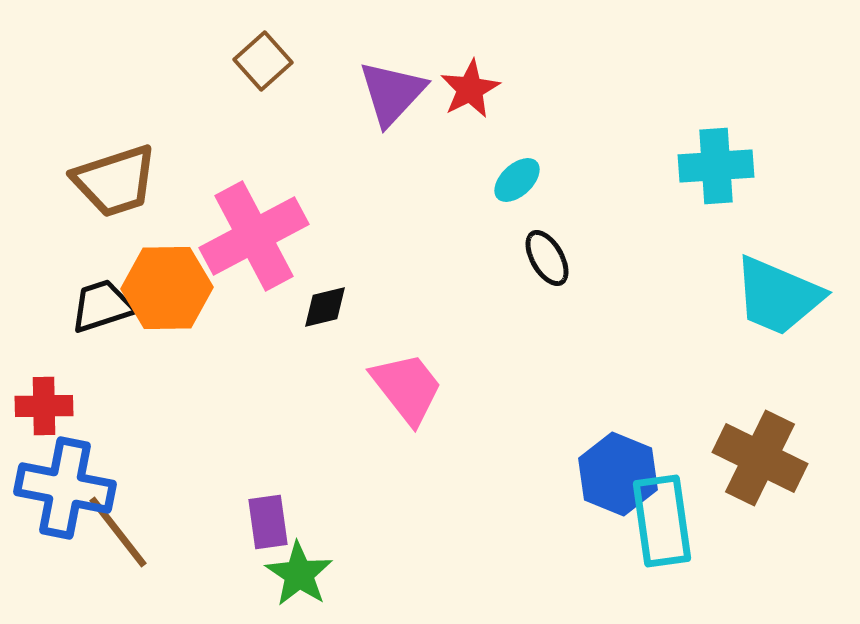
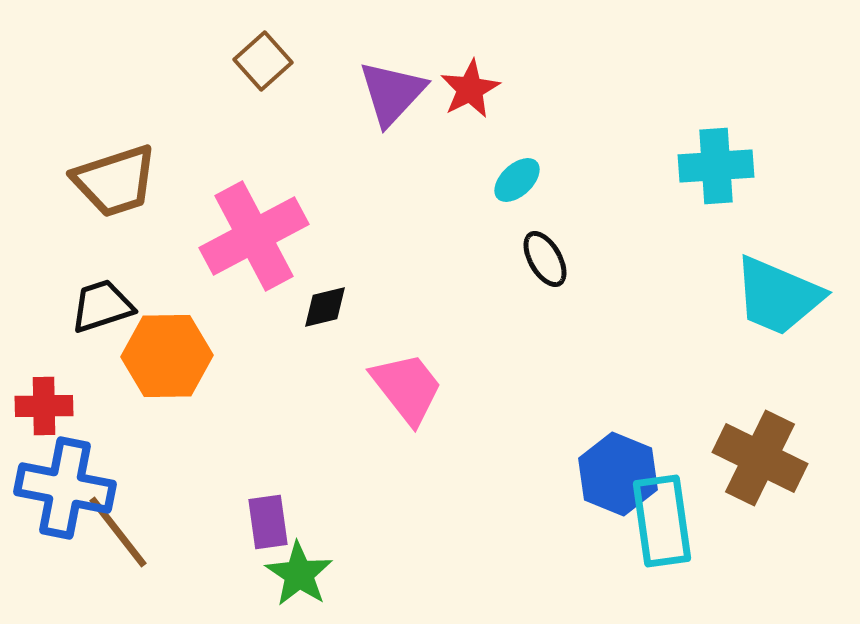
black ellipse: moved 2 px left, 1 px down
orange hexagon: moved 68 px down
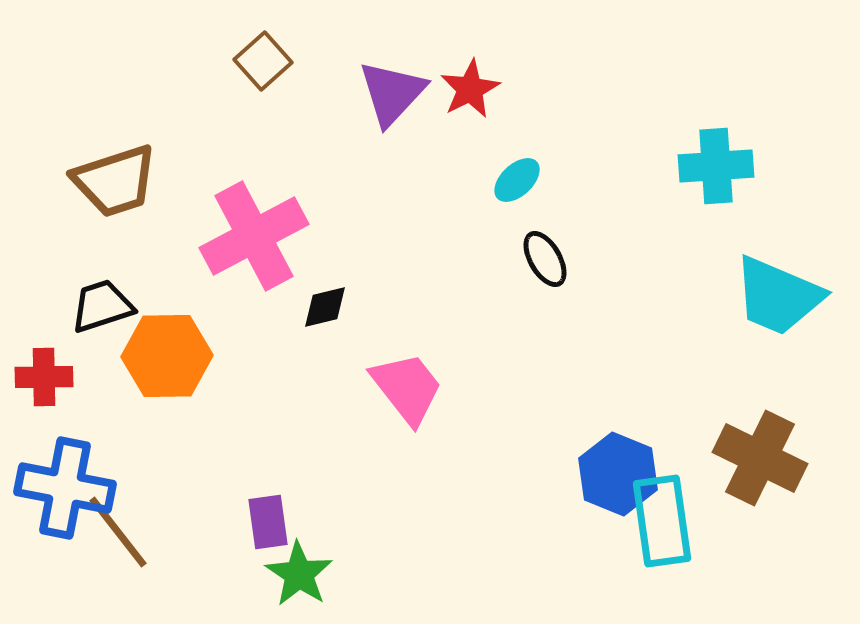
red cross: moved 29 px up
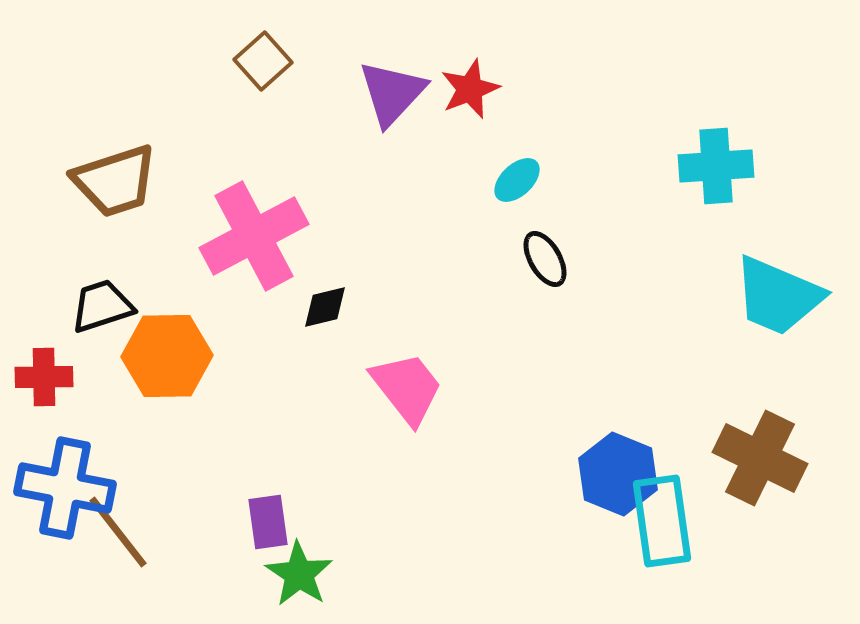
red star: rotated 6 degrees clockwise
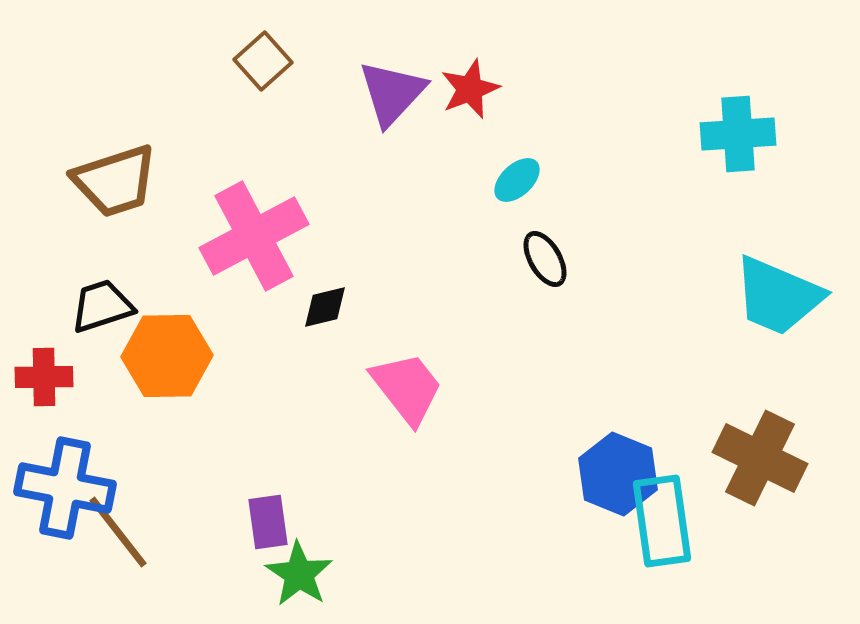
cyan cross: moved 22 px right, 32 px up
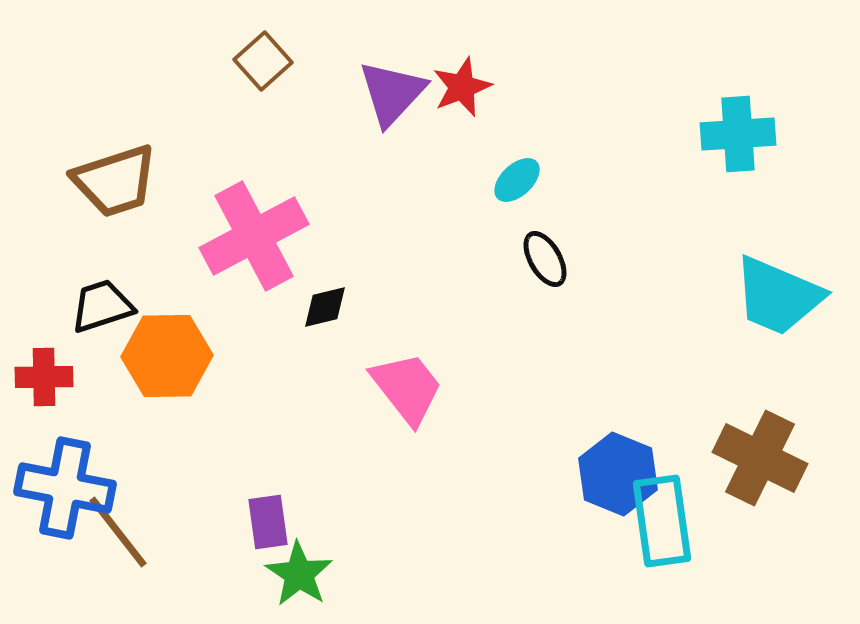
red star: moved 8 px left, 2 px up
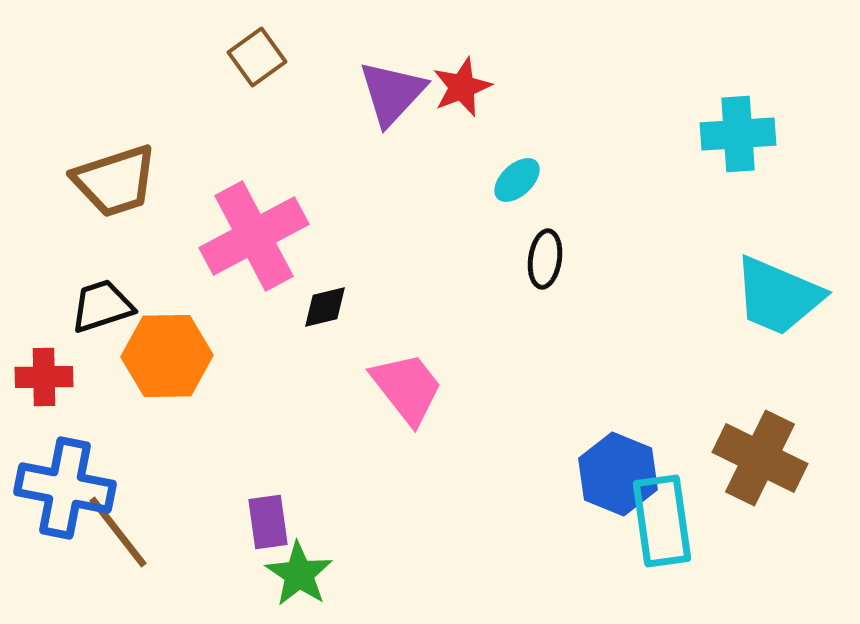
brown square: moved 6 px left, 4 px up; rotated 6 degrees clockwise
black ellipse: rotated 38 degrees clockwise
